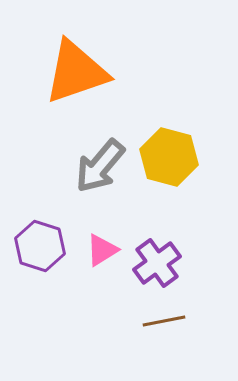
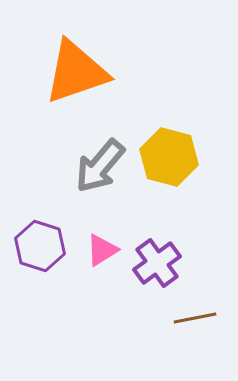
brown line: moved 31 px right, 3 px up
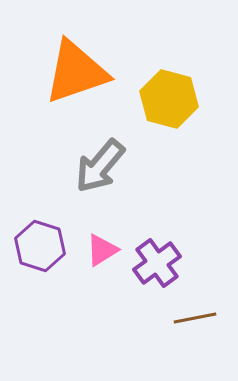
yellow hexagon: moved 58 px up
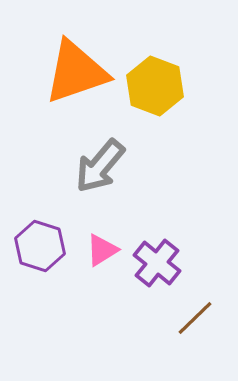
yellow hexagon: moved 14 px left, 13 px up; rotated 6 degrees clockwise
purple cross: rotated 15 degrees counterclockwise
brown line: rotated 33 degrees counterclockwise
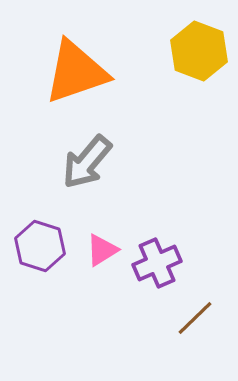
yellow hexagon: moved 44 px right, 35 px up
gray arrow: moved 13 px left, 4 px up
purple cross: rotated 27 degrees clockwise
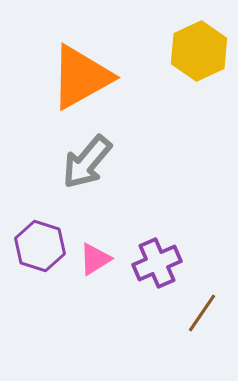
yellow hexagon: rotated 14 degrees clockwise
orange triangle: moved 5 px right, 5 px down; rotated 10 degrees counterclockwise
pink triangle: moved 7 px left, 9 px down
brown line: moved 7 px right, 5 px up; rotated 12 degrees counterclockwise
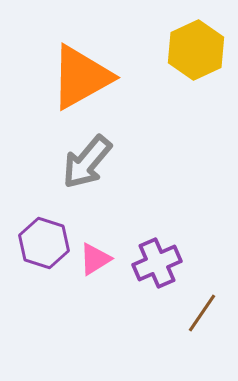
yellow hexagon: moved 3 px left, 1 px up
purple hexagon: moved 4 px right, 3 px up
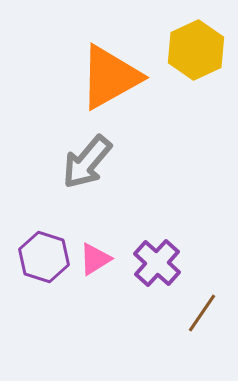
orange triangle: moved 29 px right
purple hexagon: moved 14 px down
purple cross: rotated 24 degrees counterclockwise
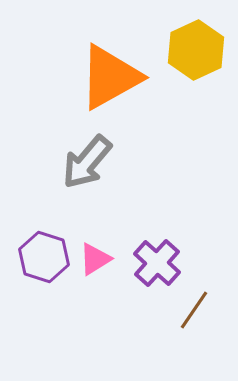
brown line: moved 8 px left, 3 px up
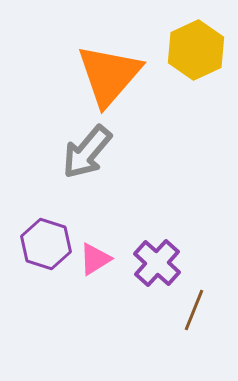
orange triangle: moved 1 px left, 2 px up; rotated 20 degrees counterclockwise
gray arrow: moved 10 px up
purple hexagon: moved 2 px right, 13 px up
brown line: rotated 12 degrees counterclockwise
